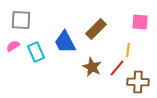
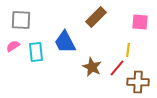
brown rectangle: moved 12 px up
cyan rectangle: rotated 18 degrees clockwise
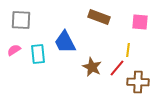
brown rectangle: moved 3 px right; rotated 65 degrees clockwise
pink semicircle: moved 1 px right, 4 px down
cyan rectangle: moved 2 px right, 2 px down
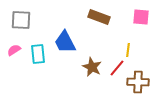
pink square: moved 1 px right, 5 px up
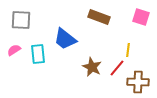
pink square: rotated 12 degrees clockwise
blue trapezoid: moved 3 px up; rotated 25 degrees counterclockwise
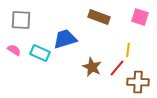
pink square: moved 1 px left
blue trapezoid: rotated 125 degrees clockwise
pink semicircle: rotated 64 degrees clockwise
cyan rectangle: moved 2 px right, 1 px up; rotated 60 degrees counterclockwise
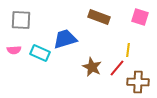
pink semicircle: rotated 144 degrees clockwise
